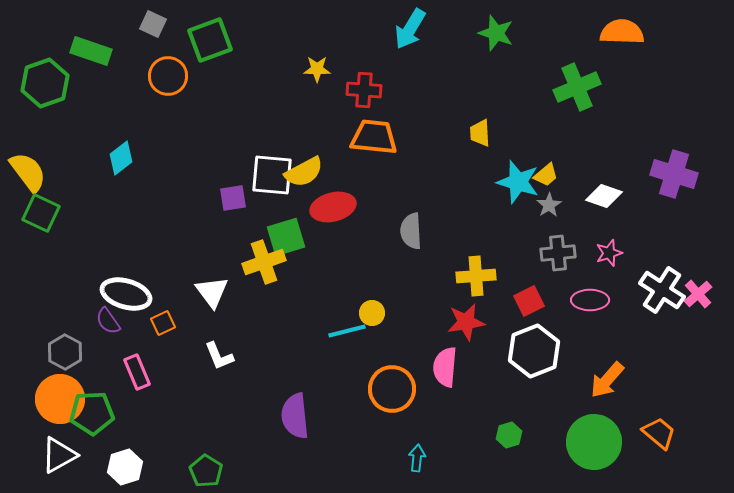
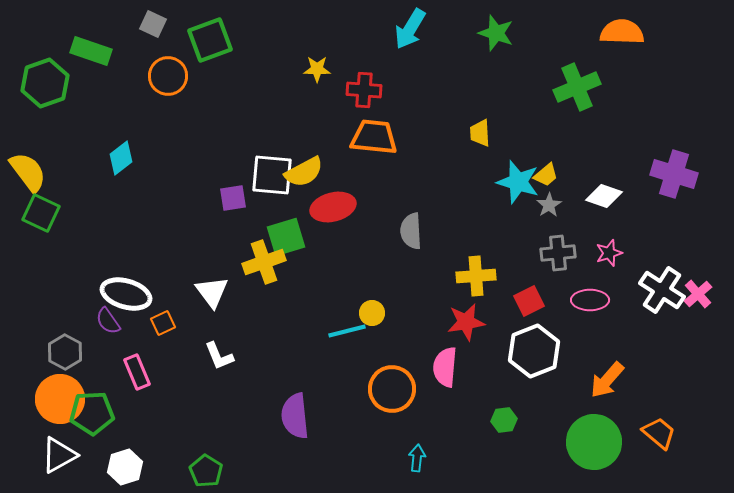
green hexagon at (509, 435): moved 5 px left, 15 px up; rotated 10 degrees clockwise
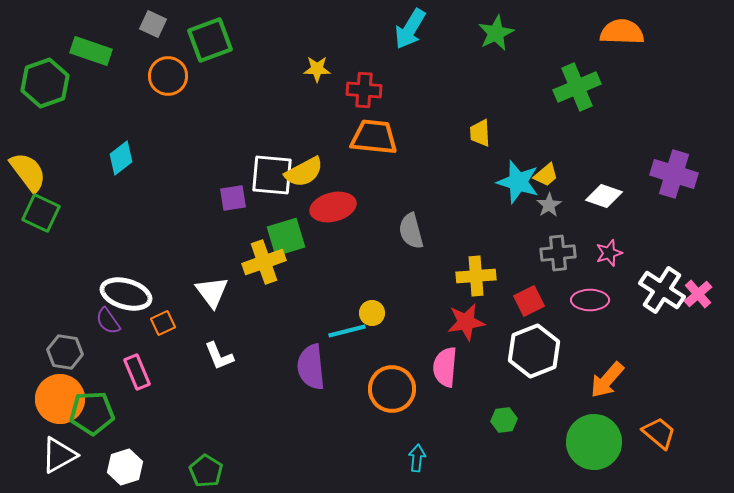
green star at (496, 33): rotated 27 degrees clockwise
gray semicircle at (411, 231): rotated 12 degrees counterclockwise
gray hexagon at (65, 352): rotated 20 degrees counterclockwise
purple semicircle at (295, 416): moved 16 px right, 49 px up
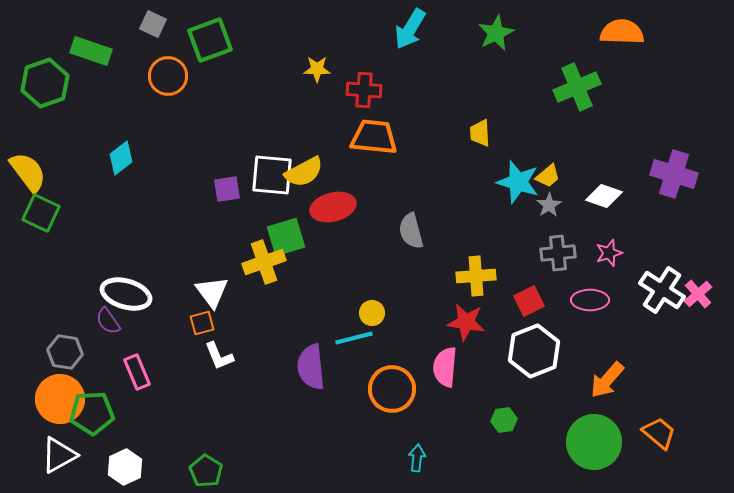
yellow trapezoid at (546, 175): moved 2 px right, 1 px down
purple square at (233, 198): moved 6 px left, 9 px up
red star at (466, 322): rotated 18 degrees clockwise
orange square at (163, 323): moved 39 px right; rotated 10 degrees clockwise
cyan line at (347, 331): moved 7 px right, 7 px down
white hexagon at (125, 467): rotated 8 degrees counterclockwise
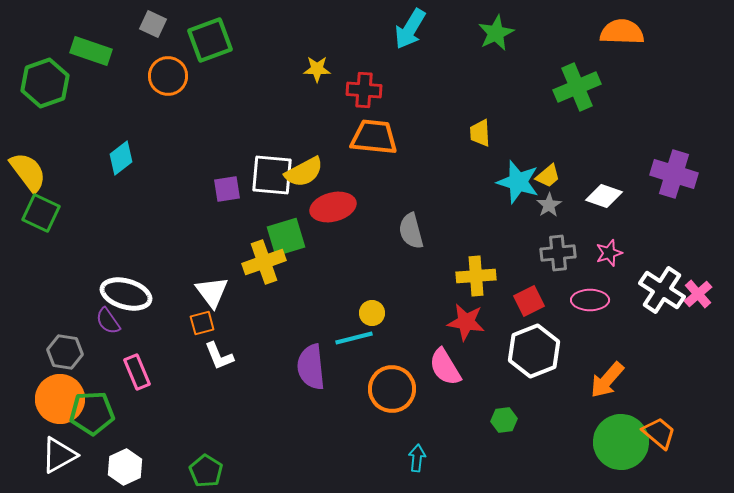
pink semicircle at (445, 367): rotated 36 degrees counterclockwise
green circle at (594, 442): moved 27 px right
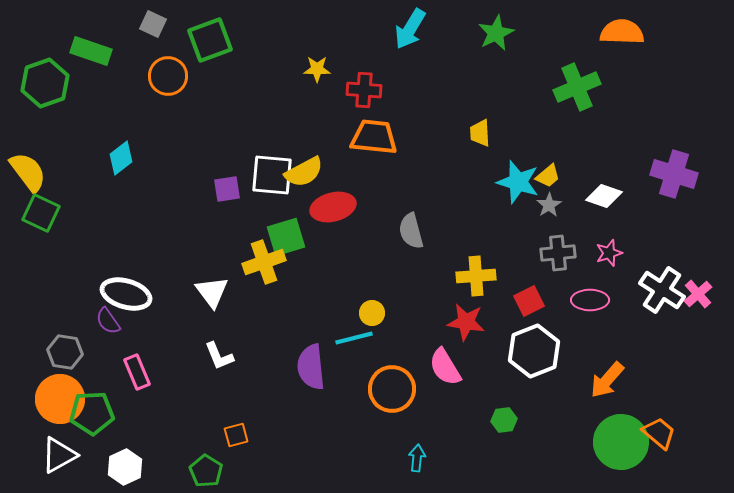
orange square at (202, 323): moved 34 px right, 112 px down
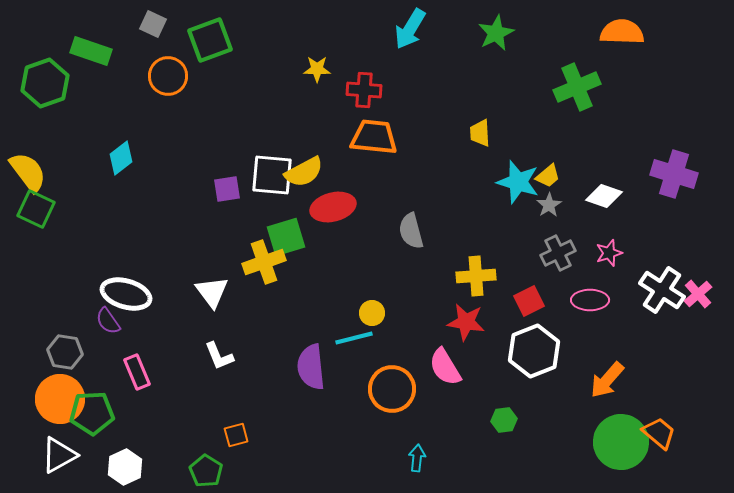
green square at (41, 213): moved 5 px left, 4 px up
gray cross at (558, 253): rotated 20 degrees counterclockwise
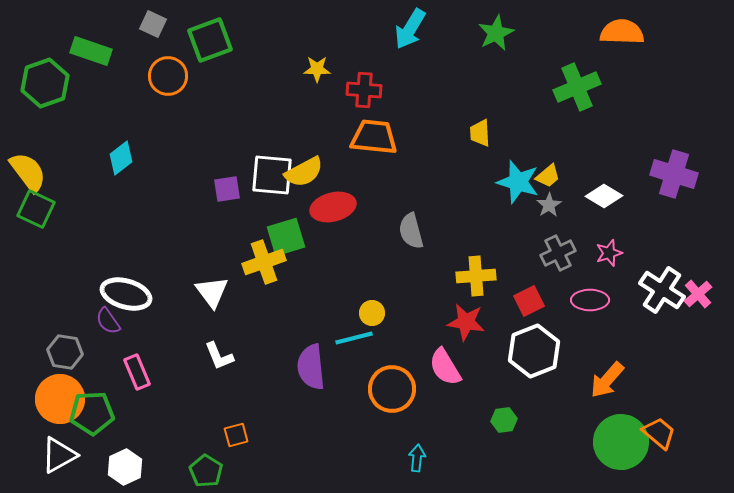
white diamond at (604, 196): rotated 12 degrees clockwise
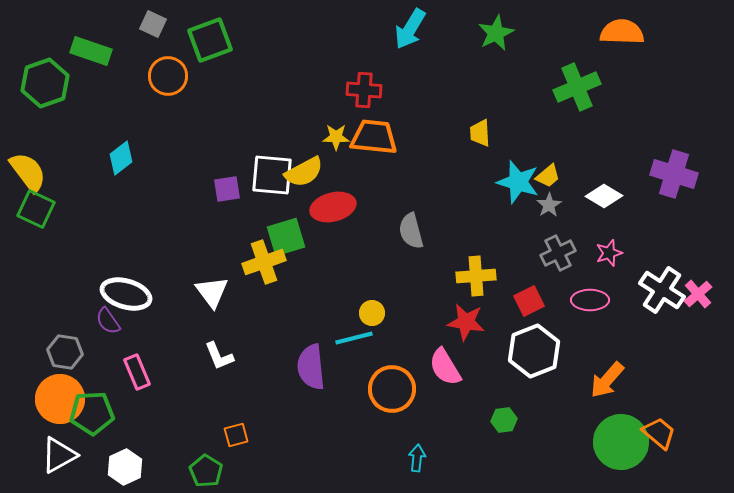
yellow star at (317, 69): moved 19 px right, 68 px down
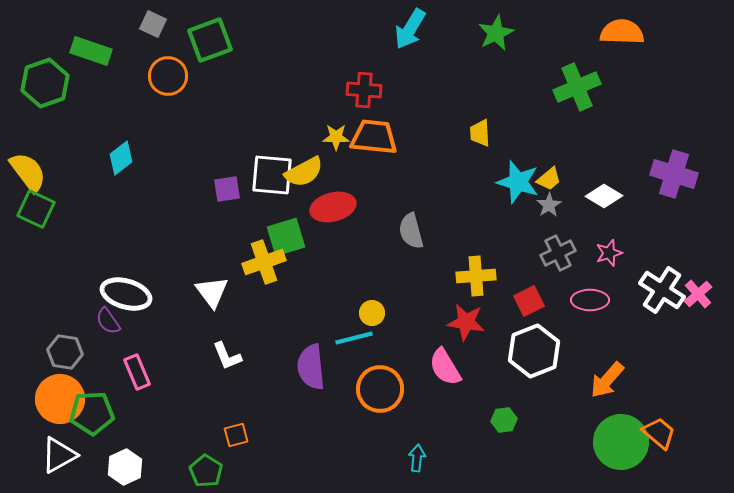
yellow trapezoid at (548, 176): moved 1 px right, 3 px down
white L-shape at (219, 356): moved 8 px right
orange circle at (392, 389): moved 12 px left
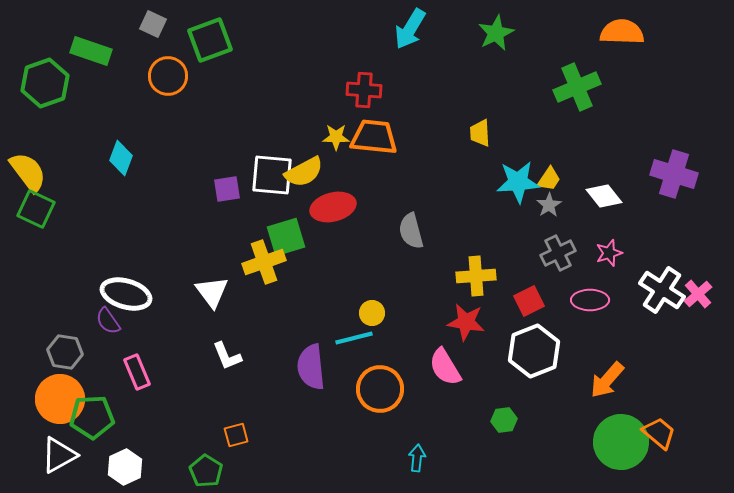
cyan diamond at (121, 158): rotated 32 degrees counterclockwise
yellow trapezoid at (549, 179): rotated 16 degrees counterclockwise
cyan star at (518, 182): rotated 21 degrees counterclockwise
white diamond at (604, 196): rotated 21 degrees clockwise
green pentagon at (92, 413): moved 4 px down
